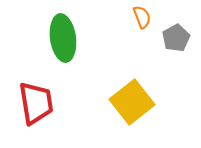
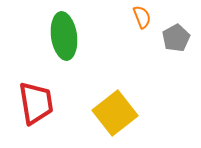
green ellipse: moved 1 px right, 2 px up
yellow square: moved 17 px left, 11 px down
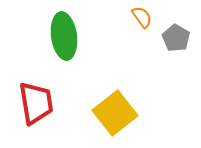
orange semicircle: rotated 15 degrees counterclockwise
gray pentagon: rotated 12 degrees counterclockwise
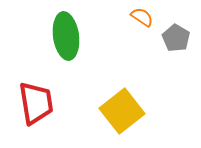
orange semicircle: rotated 20 degrees counterclockwise
green ellipse: moved 2 px right
yellow square: moved 7 px right, 2 px up
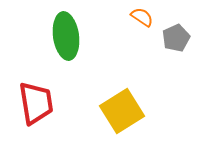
gray pentagon: rotated 16 degrees clockwise
yellow square: rotated 6 degrees clockwise
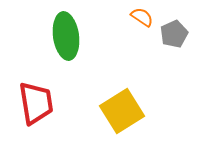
gray pentagon: moved 2 px left, 4 px up
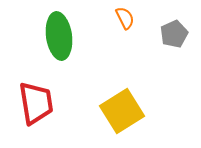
orange semicircle: moved 17 px left, 1 px down; rotated 30 degrees clockwise
green ellipse: moved 7 px left
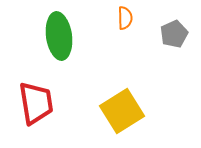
orange semicircle: rotated 25 degrees clockwise
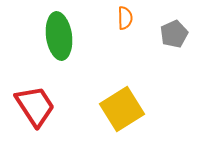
red trapezoid: moved 1 px left, 3 px down; rotated 24 degrees counterclockwise
yellow square: moved 2 px up
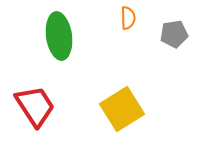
orange semicircle: moved 3 px right
gray pentagon: rotated 16 degrees clockwise
